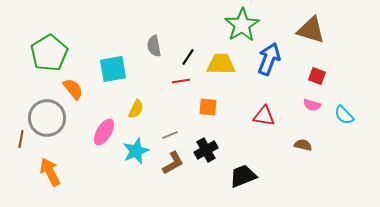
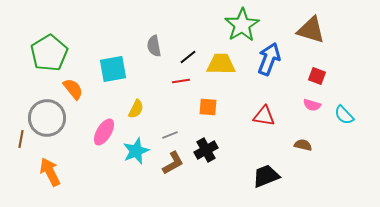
black line: rotated 18 degrees clockwise
black trapezoid: moved 23 px right
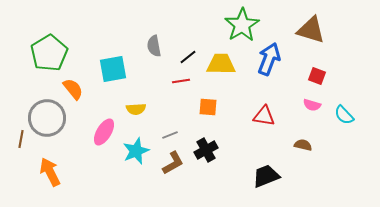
yellow semicircle: rotated 60 degrees clockwise
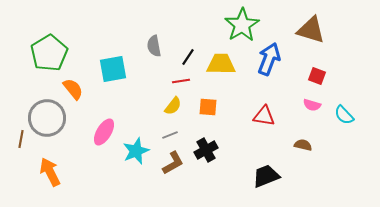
black line: rotated 18 degrees counterclockwise
yellow semicircle: moved 37 px right, 3 px up; rotated 48 degrees counterclockwise
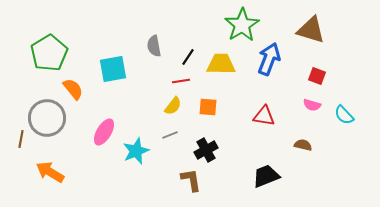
brown L-shape: moved 18 px right, 17 px down; rotated 70 degrees counterclockwise
orange arrow: rotated 32 degrees counterclockwise
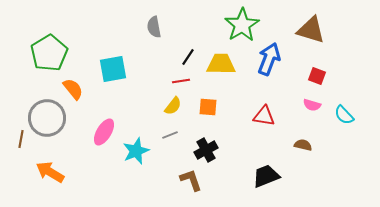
gray semicircle: moved 19 px up
brown L-shape: rotated 10 degrees counterclockwise
